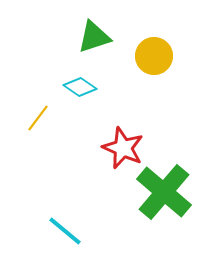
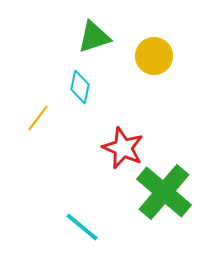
cyan diamond: rotated 68 degrees clockwise
cyan line: moved 17 px right, 4 px up
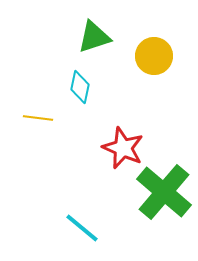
yellow line: rotated 60 degrees clockwise
cyan line: moved 1 px down
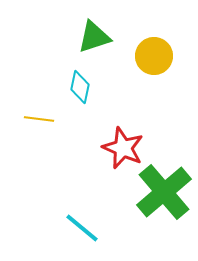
yellow line: moved 1 px right, 1 px down
green cross: rotated 10 degrees clockwise
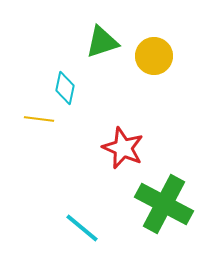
green triangle: moved 8 px right, 5 px down
cyan diamond: moved 15 px left, 1 px down
green cross: moved 12 px down; rotated 22 degrees counterclockwise
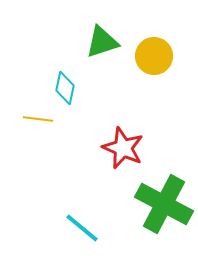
yellow line: moved 1 px left
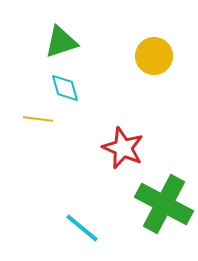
green triangle: moved 41 px left
cyan diamond: rotated 28 degrees counterclockwise
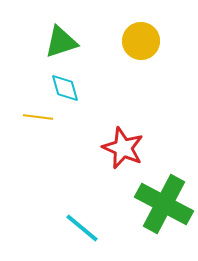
yellow circle: moved 13 px left, 15 px up
yellow line: moved 2 px up
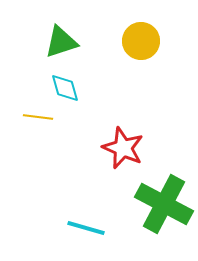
cyan line: moved 4 px right; rotated 24 degrees counterclockwise
